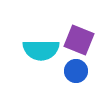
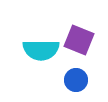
blue circle: moved 9 px down
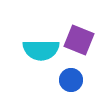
blue circle: moved 5 px left
